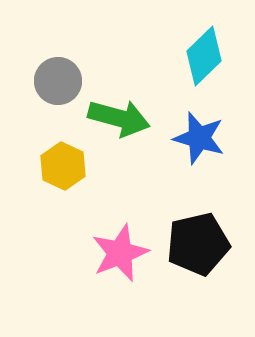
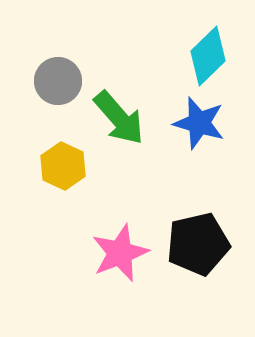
cyan diamond: moved 4 px right
green arrow: rotated 34 degrees clockwise
blue star: moved 15 px up
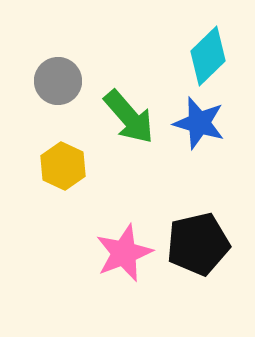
green arrow: moved 10 px right, 1 px up
pink star: moved 4 px right
